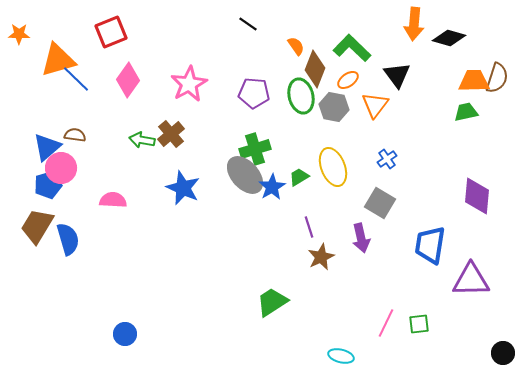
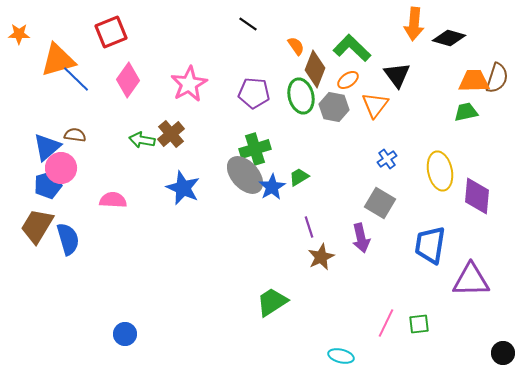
yellow ellipse at (333, 167): moved 107 px right, 4 px down; rotated 9 degrees clockwise
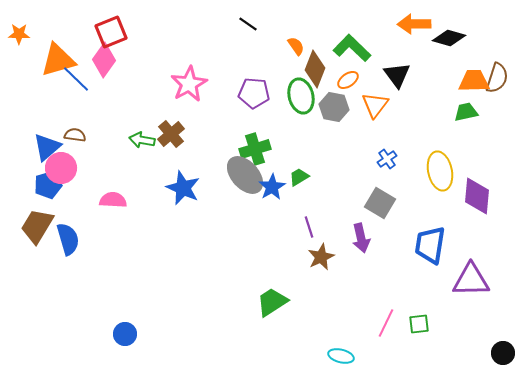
orange arrow at (414, 24): rotated 84 degrees clockwise
pink diamond at (128, 80): moved 24 px left, 20 px up
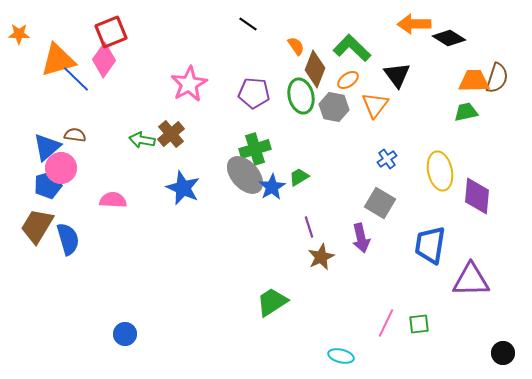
black diamond at (449, 38): rotated 16 degrees clockwise
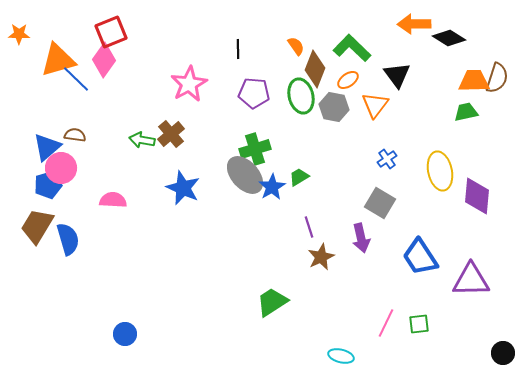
black line at (248, 24): moved 10 px left, 25 px down; rotated 54 degrees clockwise
blue trapezoid at (430, 245): moved 10 px left, 12 px down; rotated 42 degrees counterclockwise
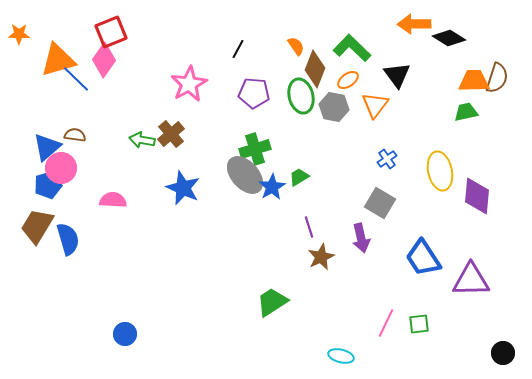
black line at (238, 49): rotated 30 degrees clockwise
blue trapezoid at (420, 257): moved 3 px right, 1 px down
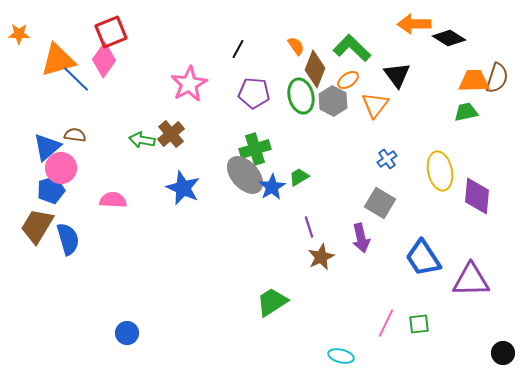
gray hexagon at (334, 107): moved 1 px left, 6 px up; rotated 16 degrees clockwise
blue pentagon at (48, 185): moved 3 px right, 5 px down
blue circle at (125, 334): moved 2 px right, 1 px up
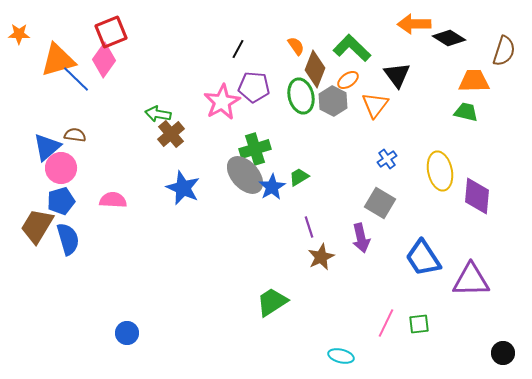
brown semicircle at (497, 78): moved 7 px right, 27 px up
pink star at (189, 84): moved 33 px right, 18 px down
purple pentagon at (254, 93): moved 6 px up
green trapezoid at (466, 112): rotated 25 degrees clockwise
green arrow at (142, 140): moved 16 px right, 26 px up
blue pentagon at (51, 190): moved 10 px right, 11 px down
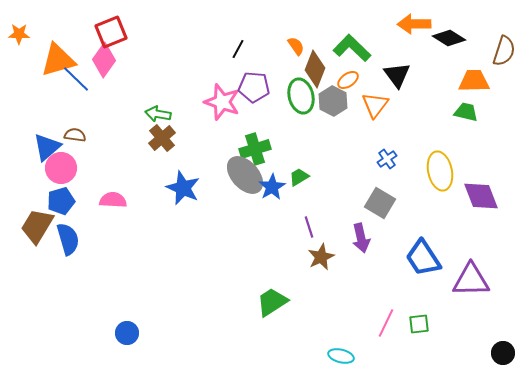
pink star at (222, 102): rotated 24 degrees counterclockwise
brown cross at (171, 134): moved 9 px left, 4 px down
purple diamond at (477, 196): moved 4 px right; rotated 27 degrees counterclockwise
